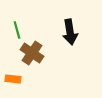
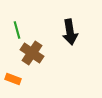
orange rectangle: rotated 14 degrees clockwise
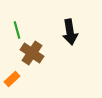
orange rectangle: moved 1 px left; rotated 63 degrees counterclockwise
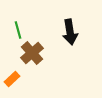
green line: moved 1 px right
brown cross: rotated 15 degrees clockwise
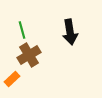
green line: moved 4 px right
brown cross: moved 3 px left, 2 px down; rotated 10 degrees clockwise
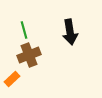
green line: moved 2 px right
brown cross: rotated 10 degrees clockwise
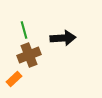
black arrow: moved 7 px left, 6 px down; rotated 85 degrees counterclockwise
orange rectangle: moved 2 px right
